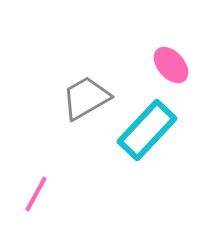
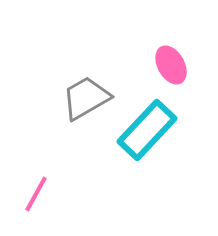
pink ellipse: rotated 12 degrees clockwise
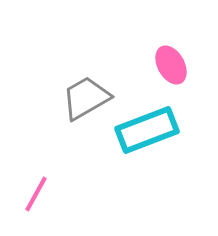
cyan rectangle: rotated 26 degrees clockwise
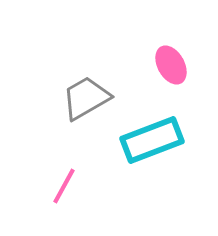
cyan rectangle: moved 5 px right, 10 px down
pink line: moved 28 px right, 8 px up
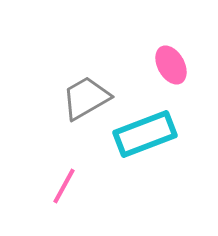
cyan rectangle: moved 7 px left, 6 px up
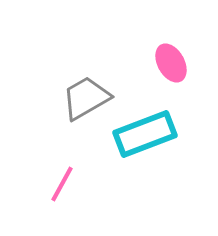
pink ellipse: moved 2 px up
pink line: moved 2 px left, 2 px up
